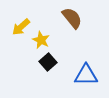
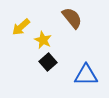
yellow star: moved 2 px right
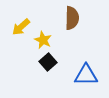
brown semicircle: rotated 40 degrees clockwise
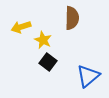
yellow arrow: rotated 24 degrees clockwise
black square: rotated 12 degrees counterclockwise
blue triangle: moved 2 px right, 1 px down; rotated 40 degrees counterclockwise
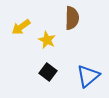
yellow arrow: rotated 18 degrees counterclockwise
yellow star: moved 4 px right
black square: moved 10 px down
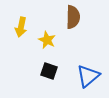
brown semicircle: moved 1 px right, 1 px up
yellow arrow: rotated 42 degrees counterclockwise
black square: moved 1 px right, 1 px up; rotated 18 degrees counterclockwise
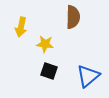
yellow star: moved 2 px left, 4 px down; rotated 18 degrees counterclockwise
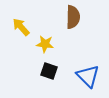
yellow arrow: rotated 126 degrees clockwise
blue triangle: rotated 35 degrees counterclockwise
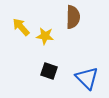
yellow star: moved 8 px up
blue triangle: moved 1 px left, 2 px down
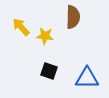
blue triangle: rotated 45 degrees counterclockwise
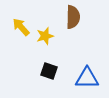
yellow star: rotated 24 degrees counterclockwise
